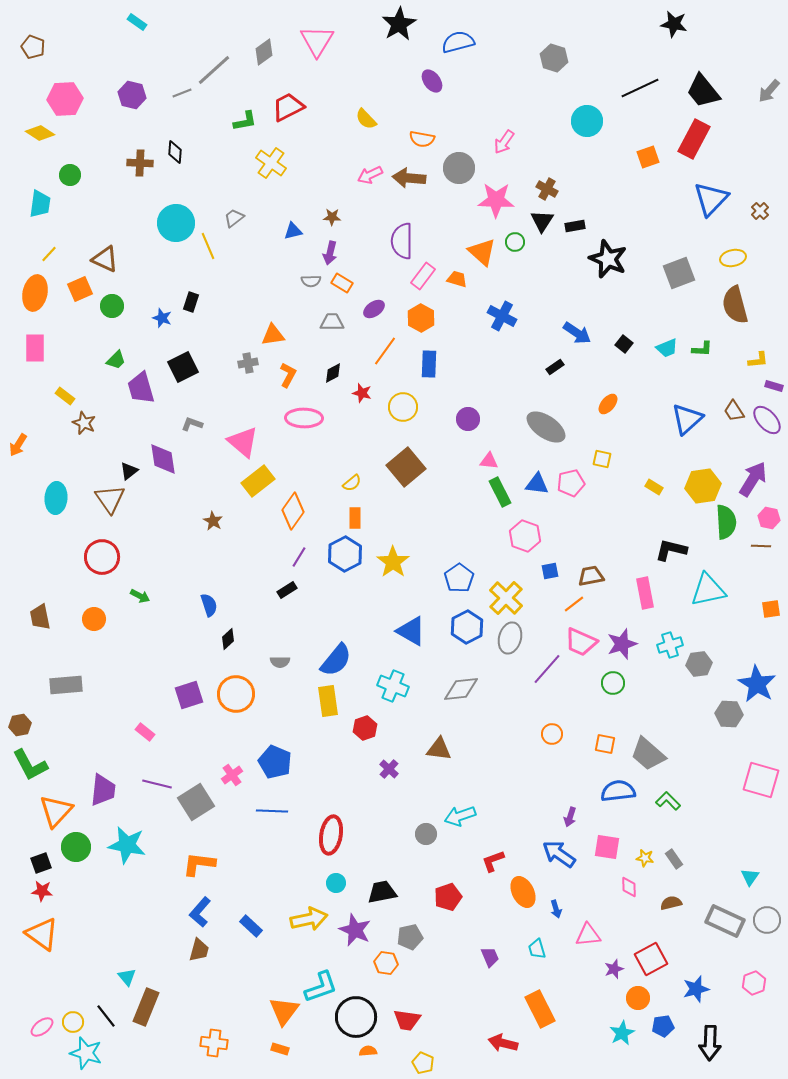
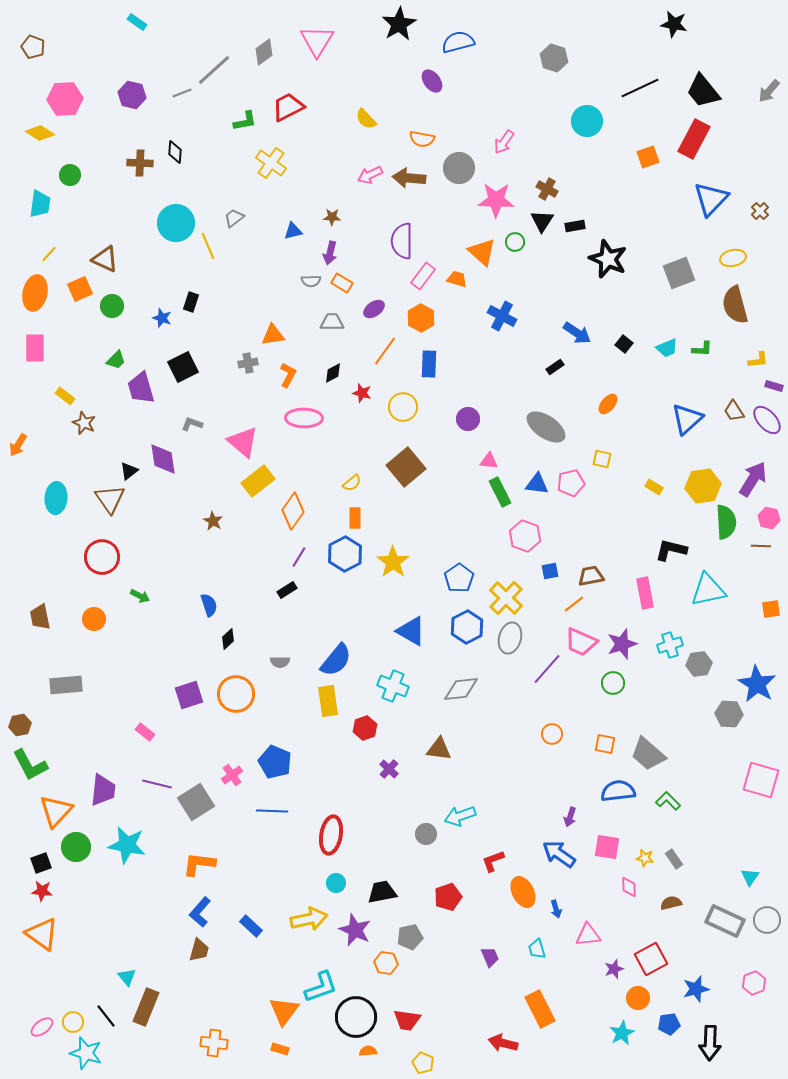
blue pentagon at (663, 1026): moved 6 px right, 2 px up
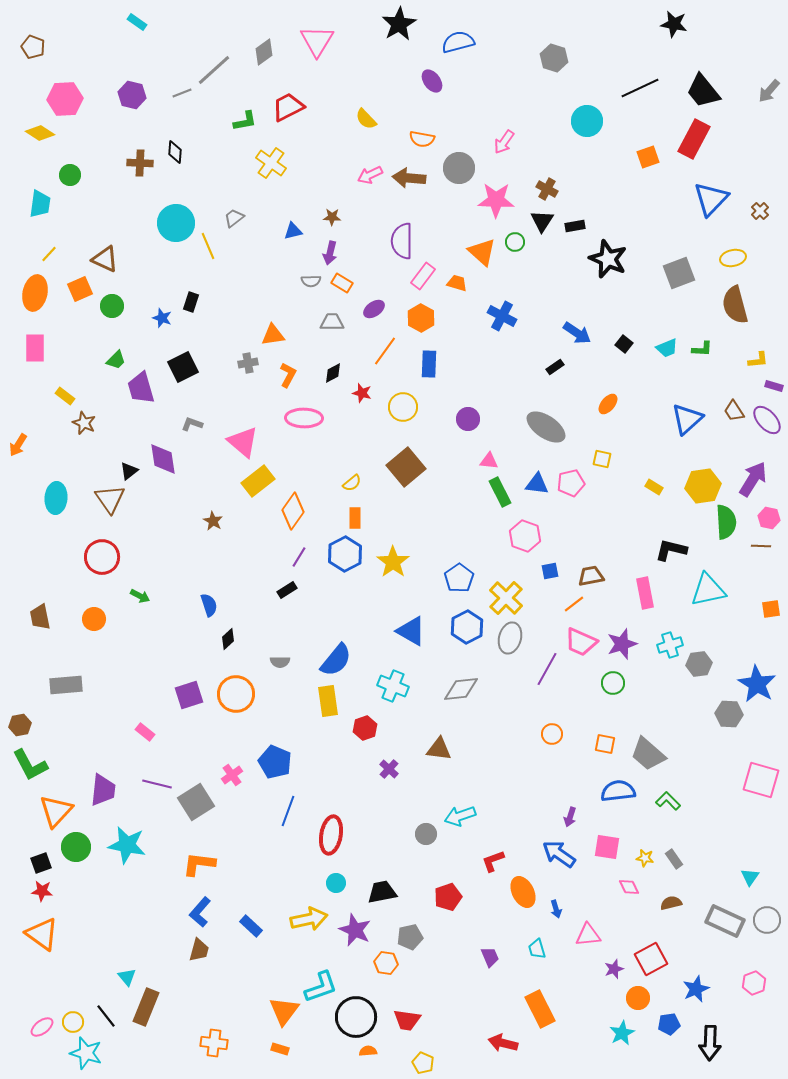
orange trapezoid at (457, 279): moved 4 px down
purple line at (547, 669): rotated 12 degrees counterclockwise
blue line at (272, 811): moved 16 px right; rotated 72 degrees counterclockwise
pink diamond at (629, 887): rotated 25 degrees counterclockwise
blue star at (696, 989): rotated 8 degrees counterclockwise
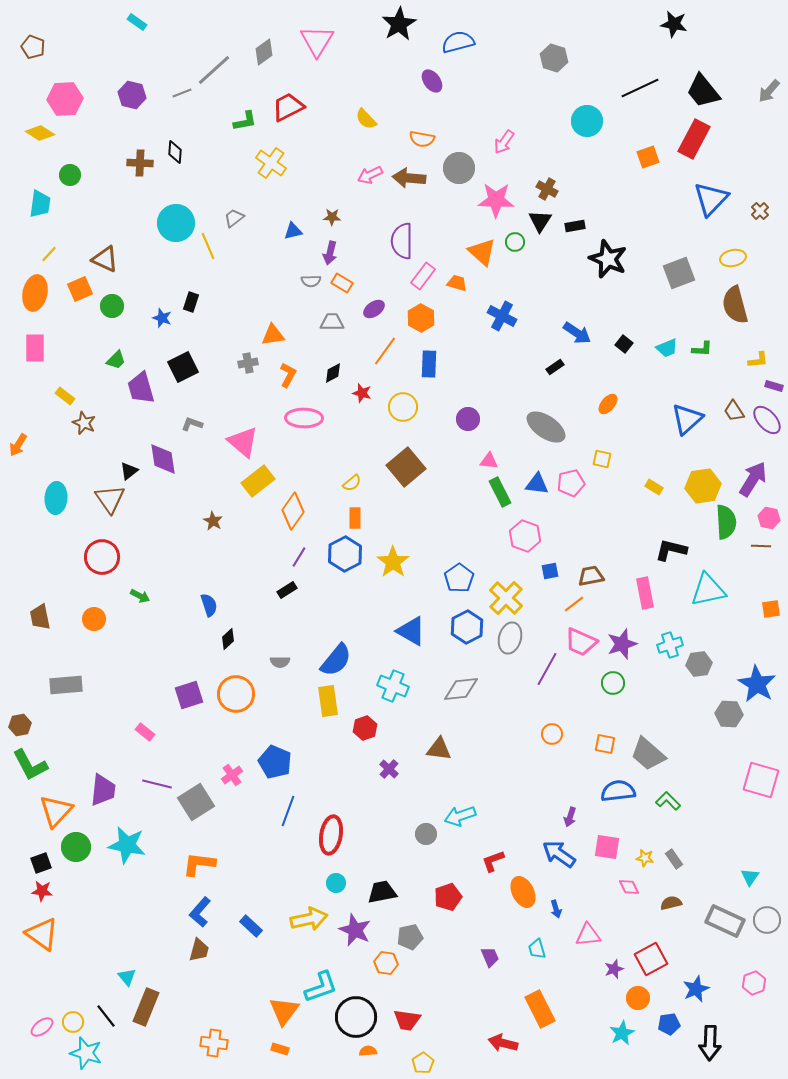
black triangle at (542, 221): moved 2 px left
yellow pentagon at (423, 1063): rotated 15 degrees clockwise
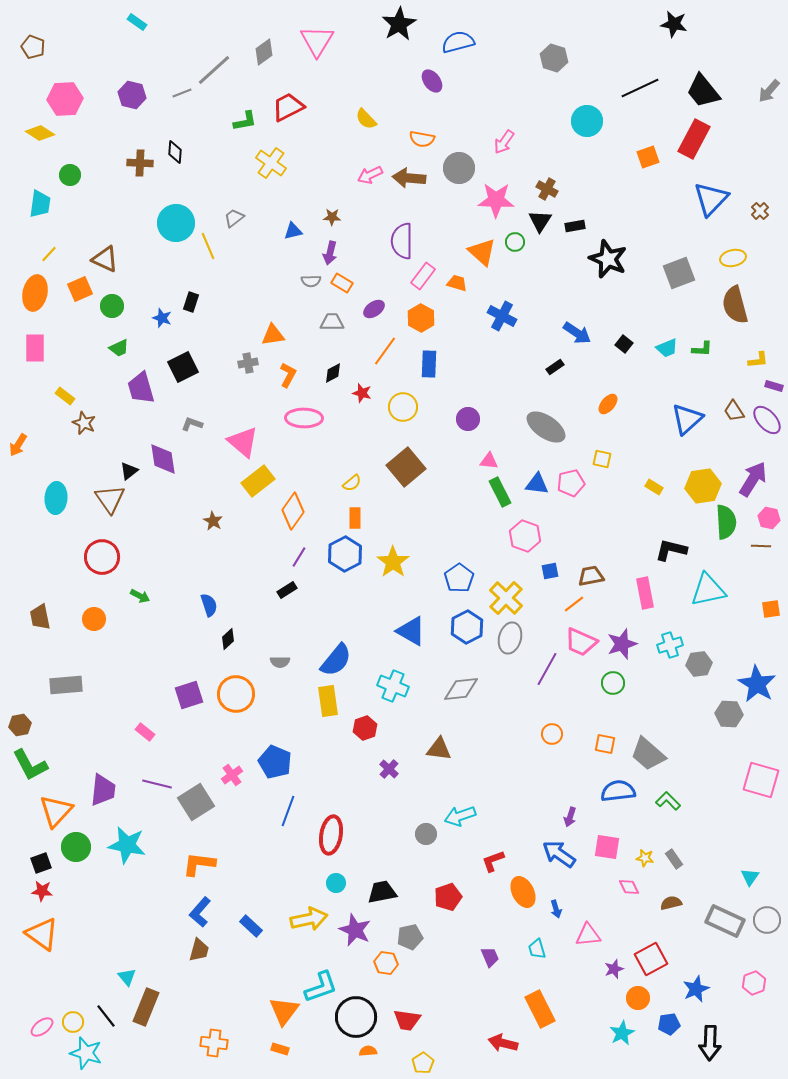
green trapezoid at (116, 360): moved 3 px right, 12 px up; rotated 20 degrees clockwise
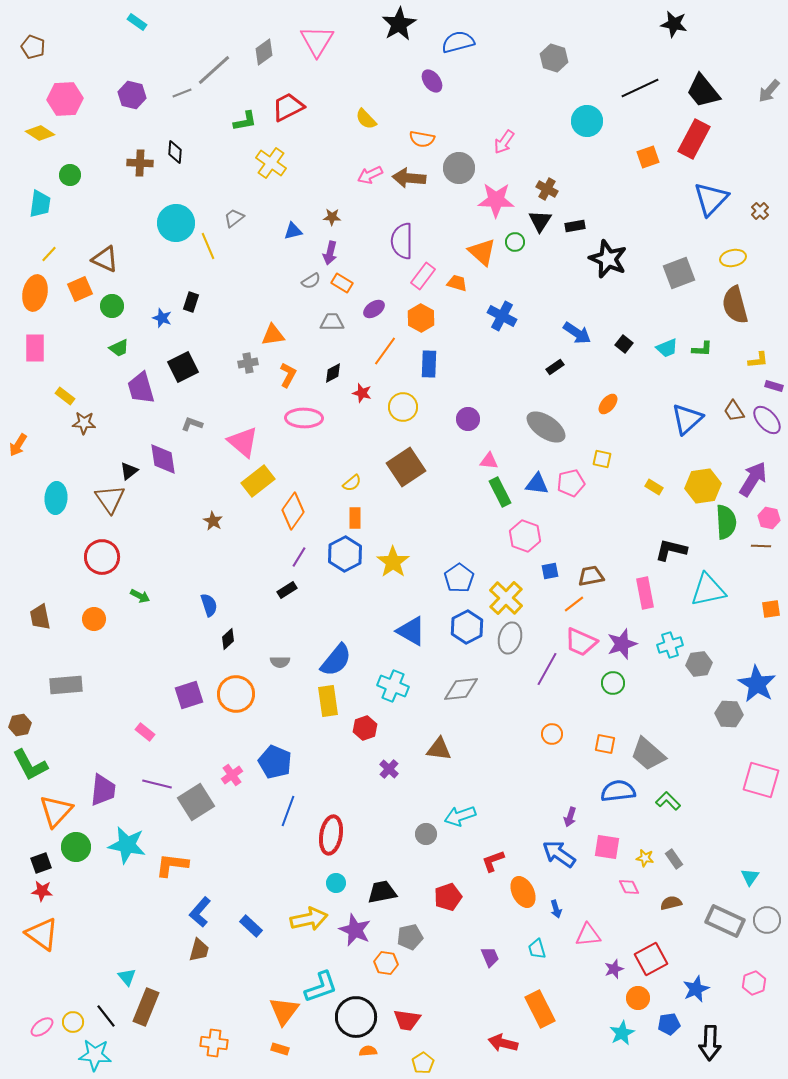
gray semicircle at (311, 281): rotated 30 degrees counterclockwise
brown star at (84, 423): rotated 20 degrees counterclockwise
brown square at (406, 467): rotated 6 degrees clockwise
orange L-shape at (199, 864): moved 27 px left, 1 px down
cyan star at (86, 1053): moved 9 px right, 2 px down; rotated 12 degrees counterclockwise
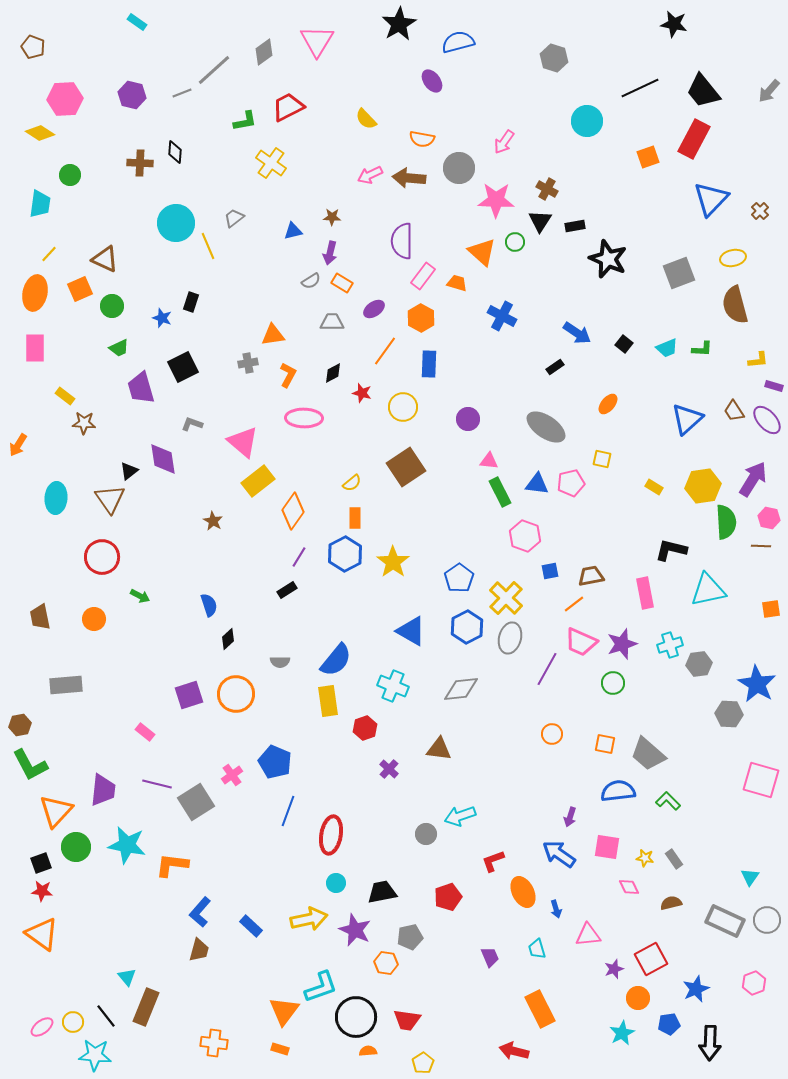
red arrow at (503, 1043): moved 11 px right, 8 px down
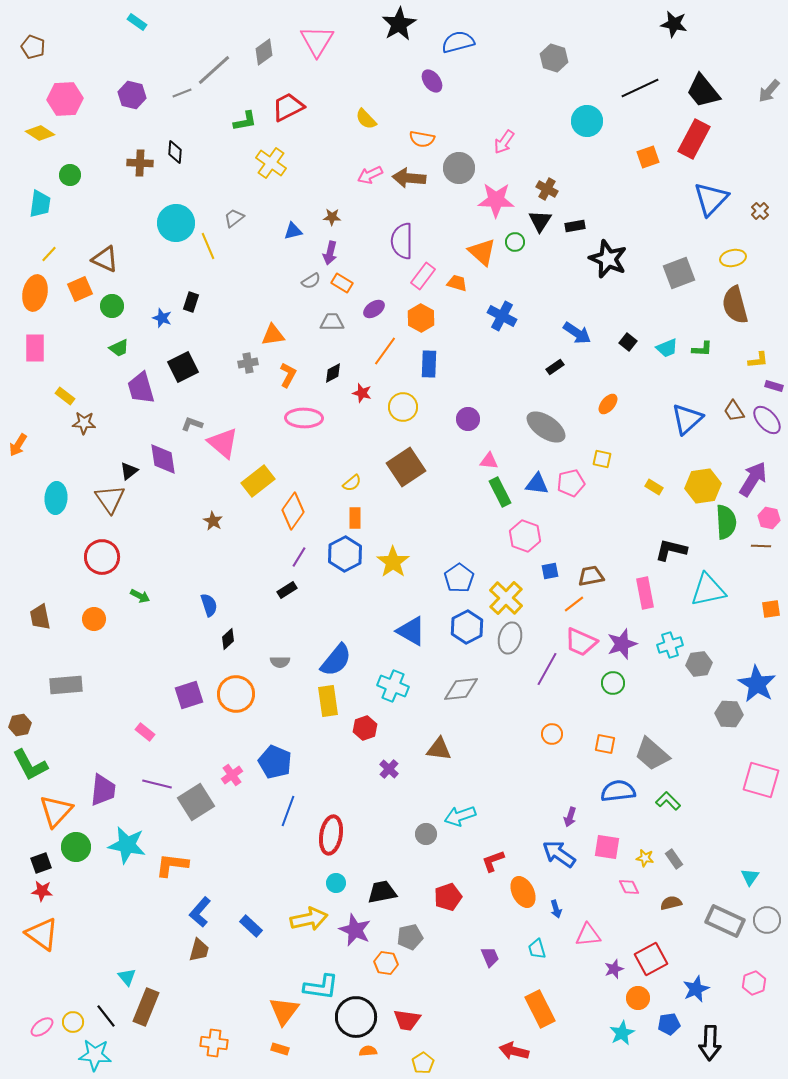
black square at (624, 344): moved 4 px right, 2 px up
pink triangle at (243, 442): moved 20 px left, 1 px down
gray trapezoid at (648, 754): moved 4 px right
cyan L-shape at (321, 987): rotated 27 degrees clockwise
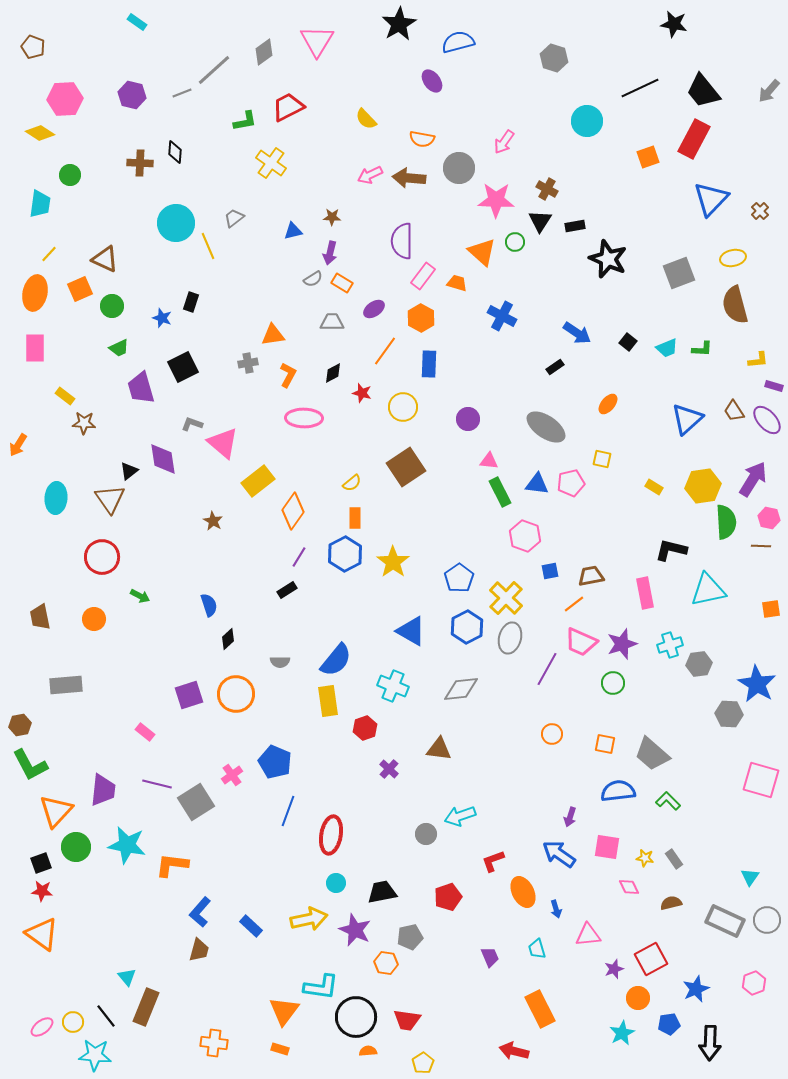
gray semicircle at (311, 281): moved 2 px right, 2 px up
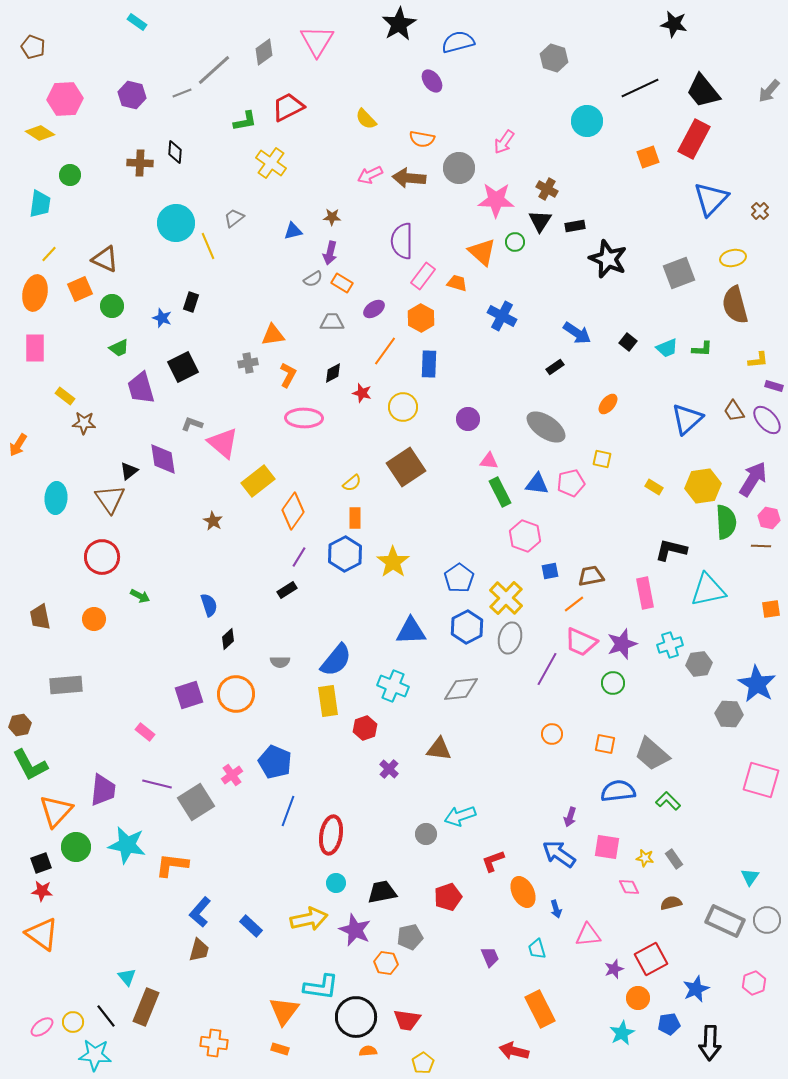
blue triangle at (411, 631): rotated 32 degrees counterclockwise
